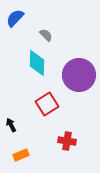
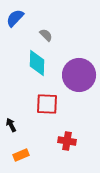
red square: rotated 35 degrees clockwise
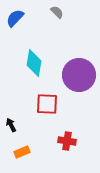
gray semicircle: moved 11 px right, 23 px up
cyan diamond: moved 3 px left; rotated 8 degrees clockwise
orange rectangle: moved 1 px right, 3 px up
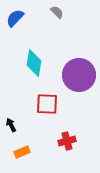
red cross: rotated 24 degrees counterclockwise
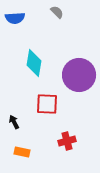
blue semicircle: rotated 138 degrees counterclockwise
black arrow: moved 3 px right, 3 px up
orange rectangle: rotated 35 degrees clockwise
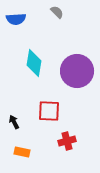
blue semicircle: moved 1 px right, 1 px down
purple circle: moved 2 px left, 4 px up
red square: moved 2 px right, 7 px down
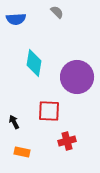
purple circle: moved 6 px down
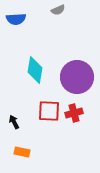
gray semicircle: moved 1 px right, 2 px up; rotated 112 degrees clockwise
cyan diamond: moved 1 px right, 7 px down
red cross: moved 7 px right, 28 px up
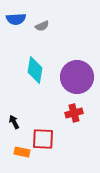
gray semicircle: moved 16 px left, 16 px down
red square: moved 6 px left, 28 px down
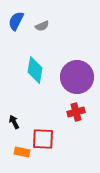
blue semicircle: moved 2 px down; rotated 120 degrees clockwise
red cross: moved 2 px right, 1 px up
